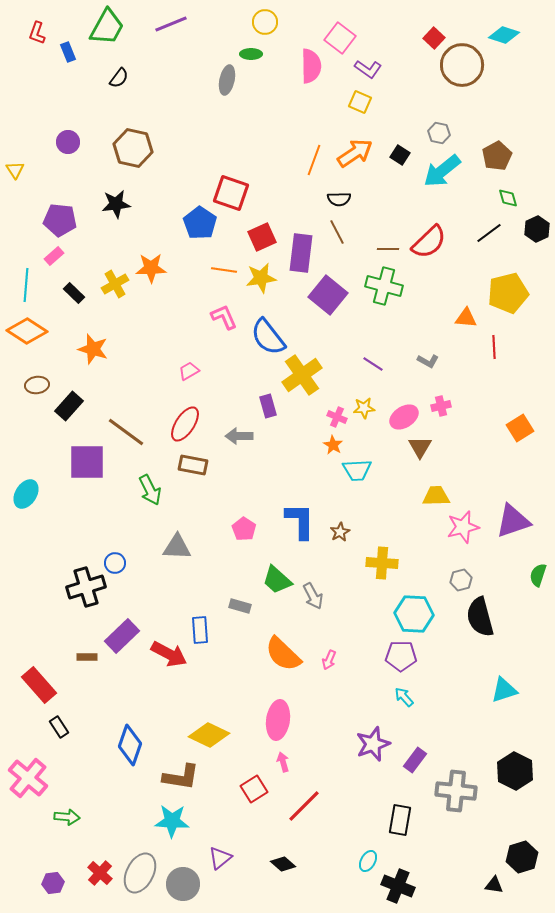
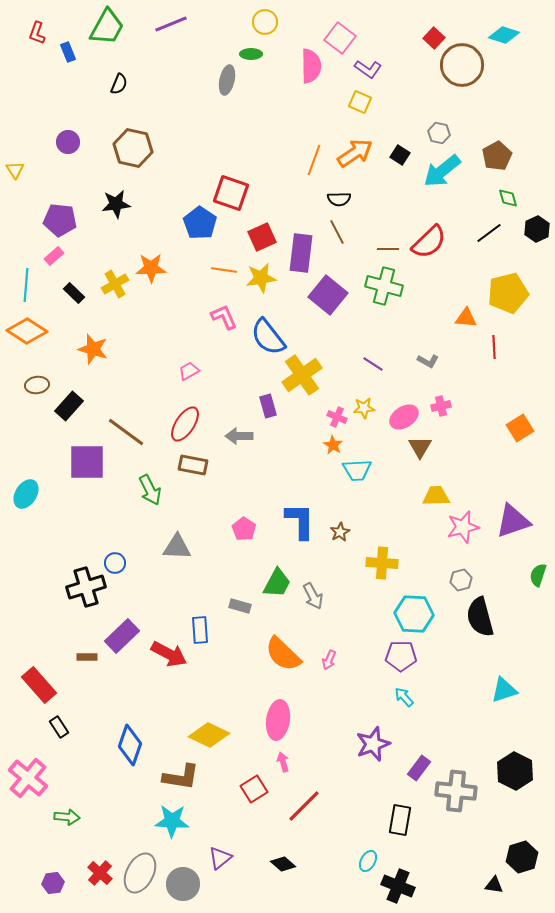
black semicircle at (119, 78): moved 6 px down; rotated 15 degrees counterclockwise
green trapezoid at (277, 580): moved 3 px down; rotated 104 degrees counterclockwise
purple rectangle at (415, 760): moved 4 px right, 8 px down
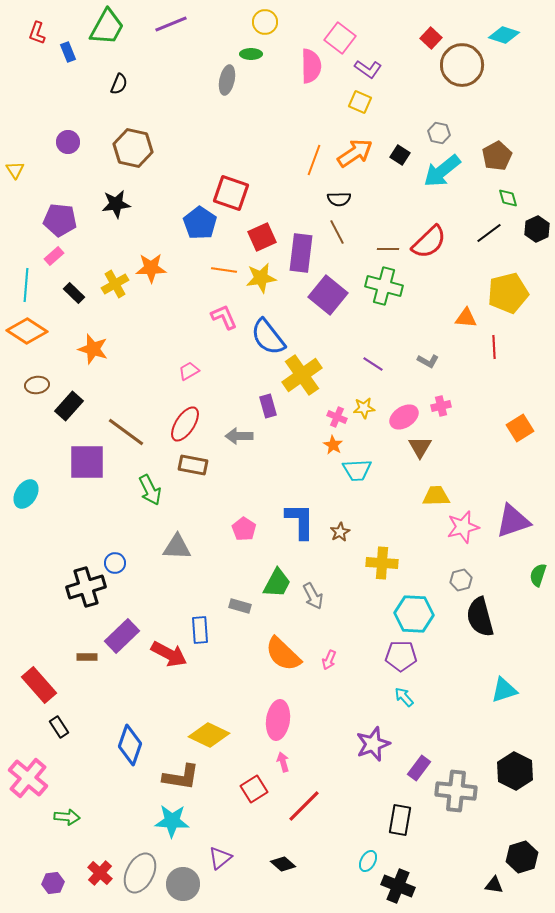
red square at (434, 38): moved 3 px left
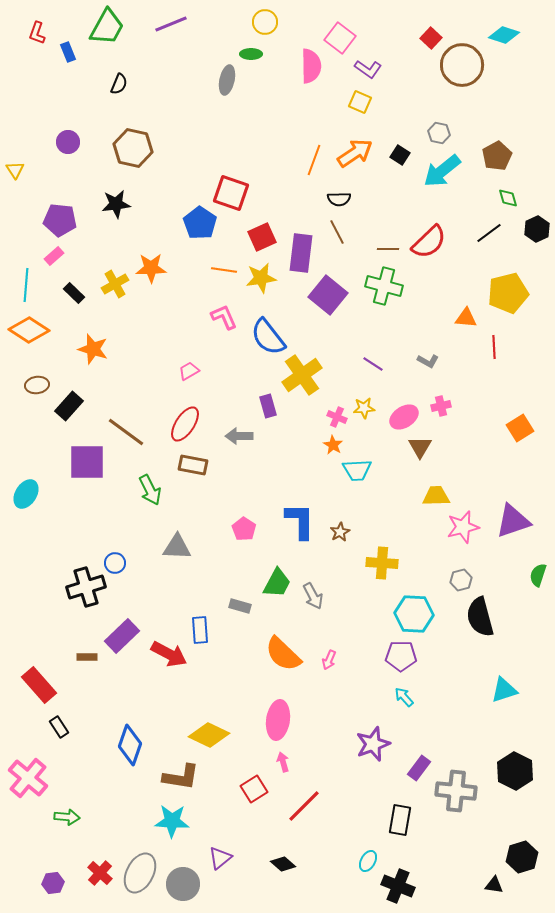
orange diamond at (27, 331): moved 2 px right, 1 px up
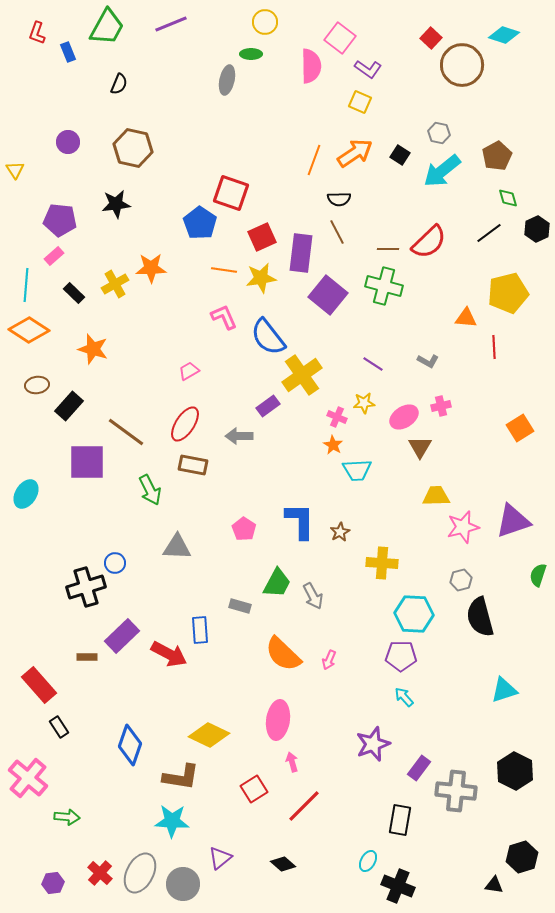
purple rectangle at (268, 406): rotated 70 degrees clockwise
yellow star at (364, 408): moved 5 px up
pink arrow at (283, 762): moved 9 px right
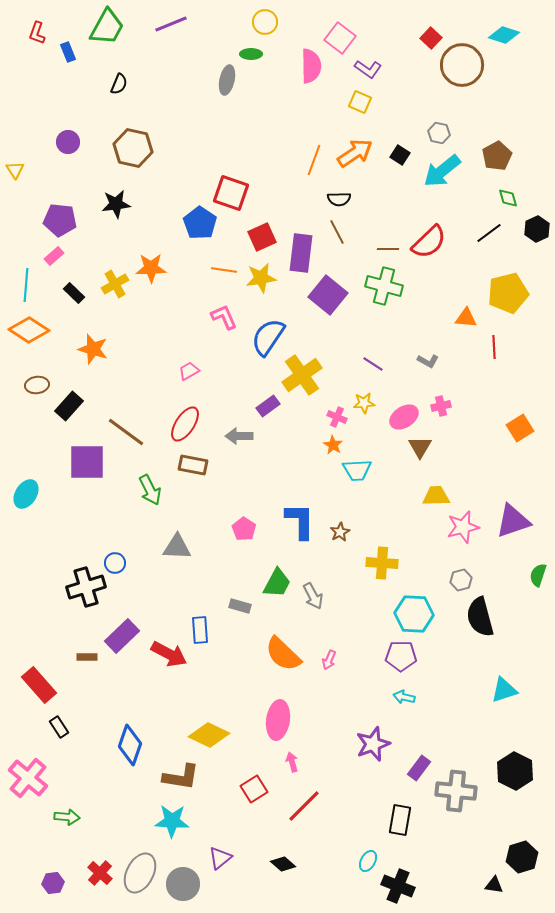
blue semicircle at (268, 337): rotated 72 degrees clockwise
cyan arrow at (404, 697): rotated 35 degrees counterclockwise
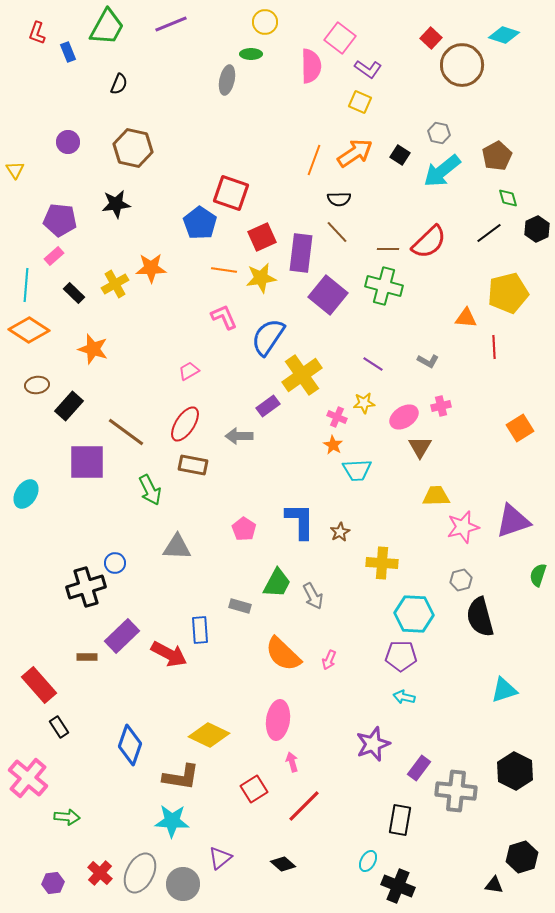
brown line at (337, 232): rotated 15 degrees counterclockwise
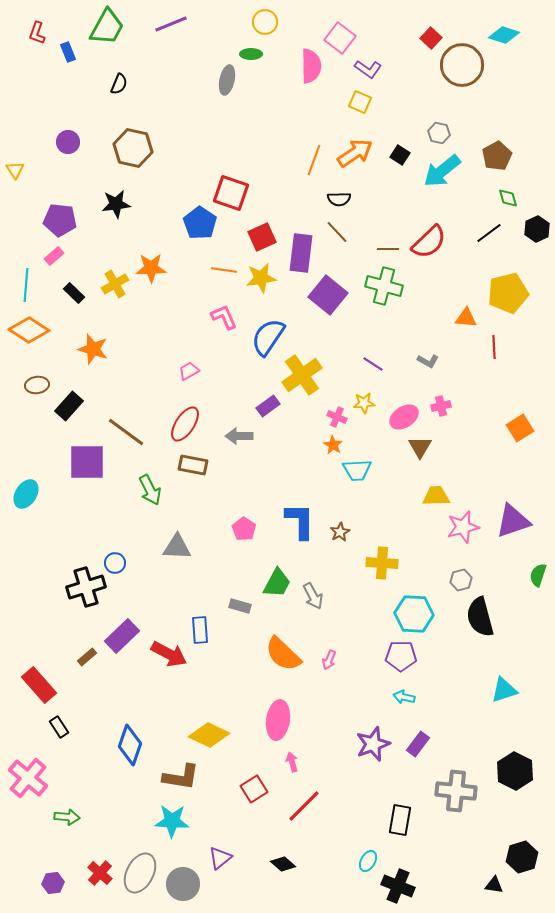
brown rectangle at (87, 657): rotated 42 degrees counterclockwise
purple rectangle at (419, 768): moved 1 px left, 24 px up
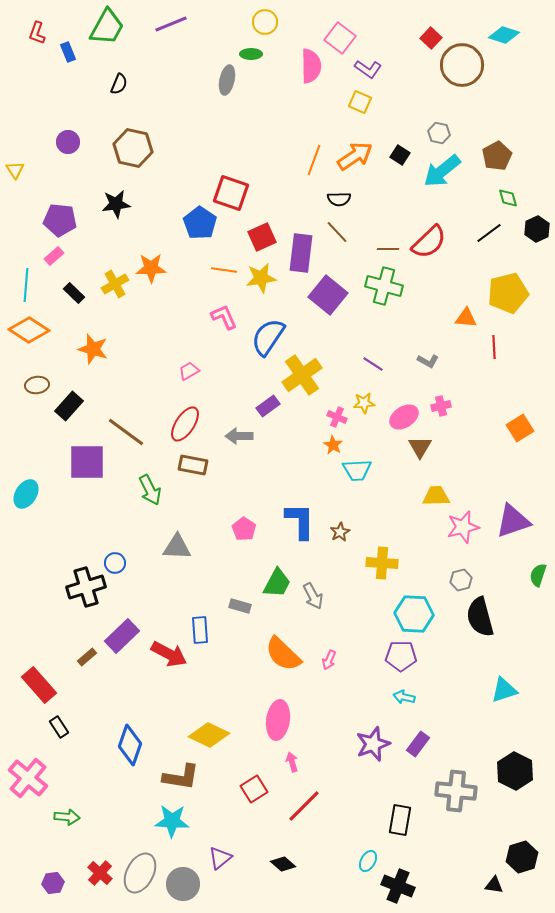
orange arrow at (355, 153): moved 3 px down
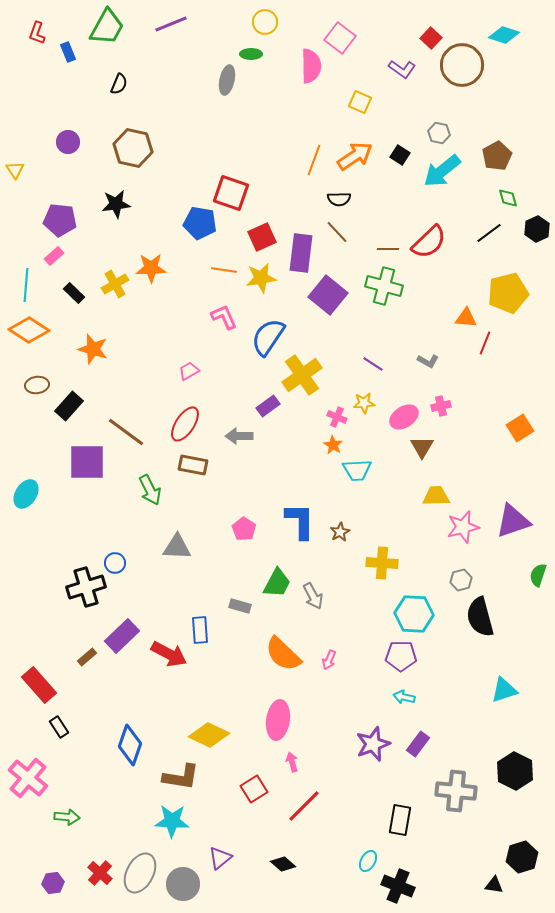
purple L-shape at (368, 69): moved 34 px right
blue pentagon at (200, 223): rotated 24 degrees counterclockwise
red line at (494, 347): moved 9 px left, 4 px up; rotated 25 degrees clockwise
brown triangle at (420, 447): moved 2 px right
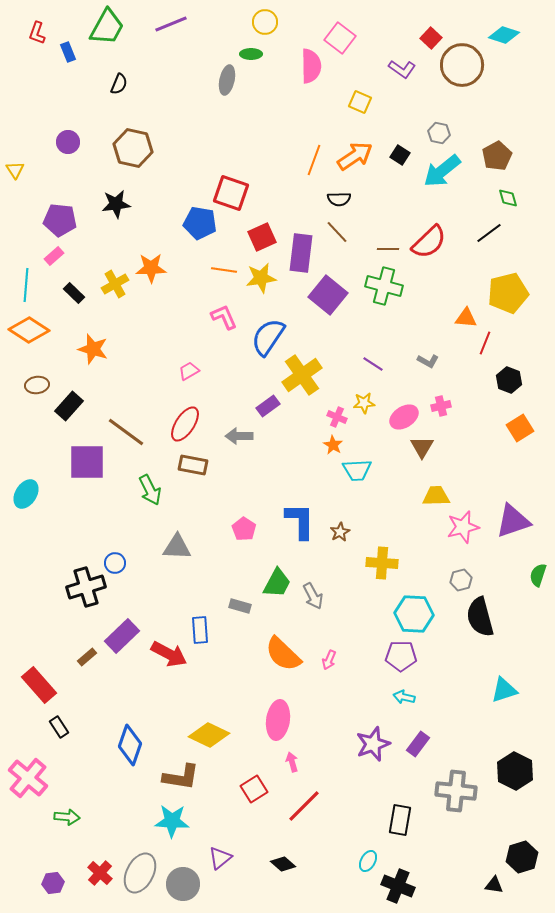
black hexagon at (537, 229): moved 28 px left, 151 px down; rotated 15 degrees counterclockwise
